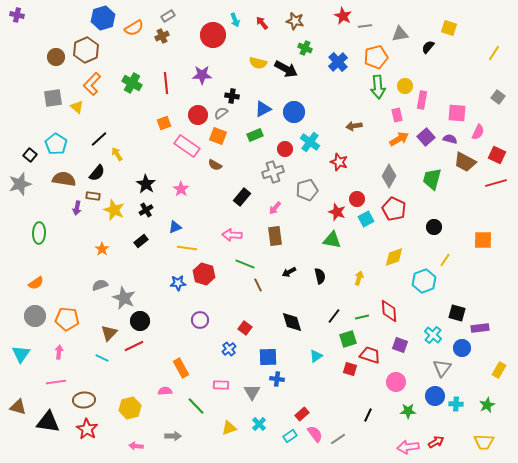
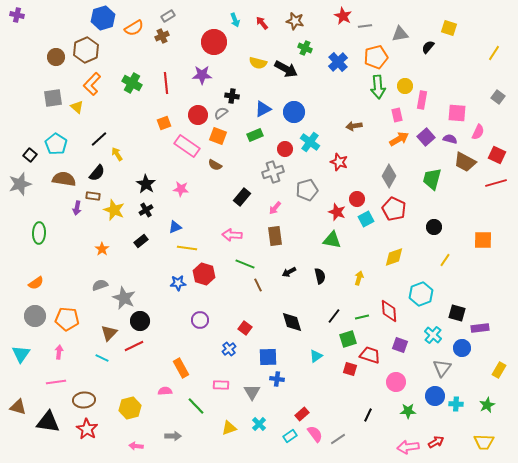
red circle at (213, 35): moved 1 px right, 7 px down
pink star at (181, 189): rotated 28 degrees counterclockwise
cyan hexagon at (424, 281): moved 3 px left, 13 px down
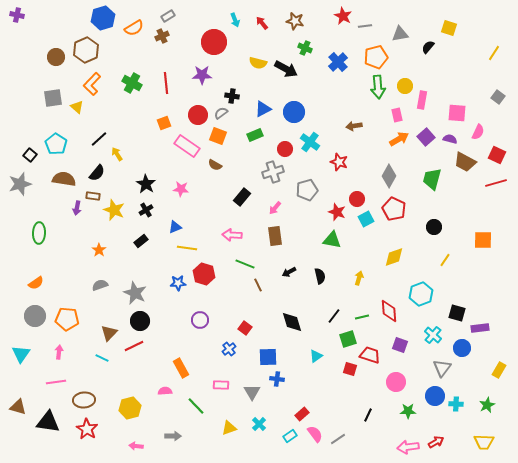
orange star at (102, 249): moved 3 px left, 1 px down
gray star at (124, 298): moved 11 px right, 5 px up
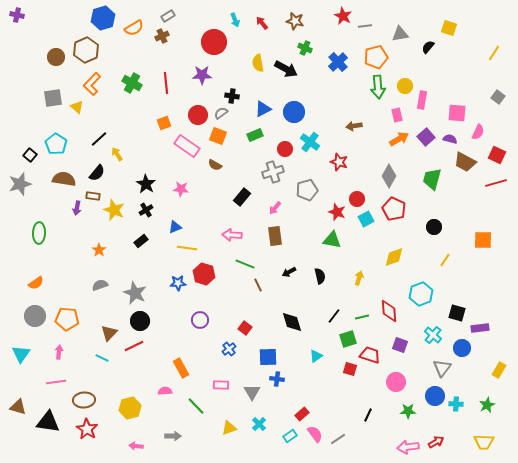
yellow semicircle at (258, 63): rotated 66 degrees clockwise
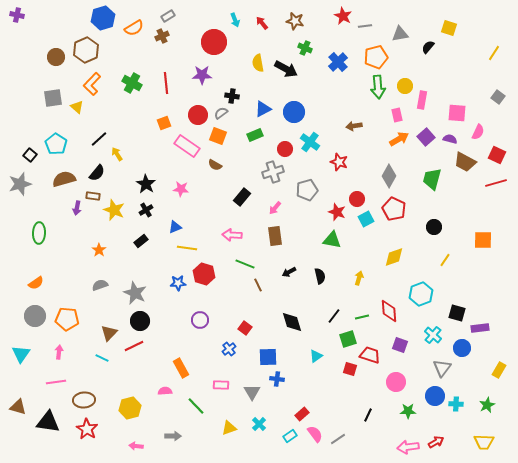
brown semicircle at (64, 179): rotated 25 degrees counterclockwise
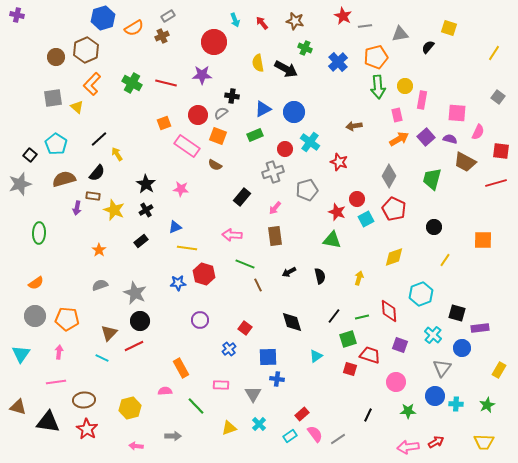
red line at (166, 83): rotated 70 degrees counterclockwise
red square at (497, 155): moved 4 px right, 4 px up; rotated 18 degrees counterclockwise
gray triangle at (252, 392): moved 1 px right, 2 px down
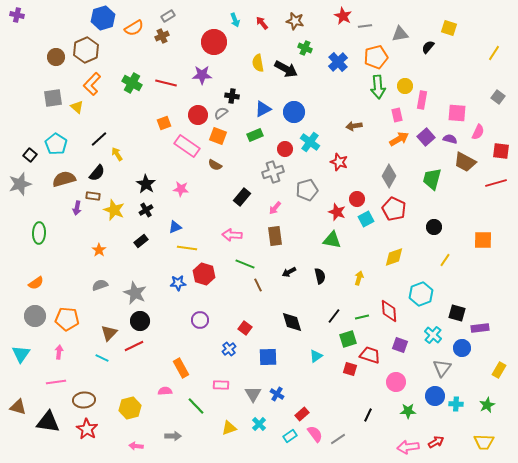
blue cross at (277, 379): moved 15 px down; rotated 24 degrees clockwise
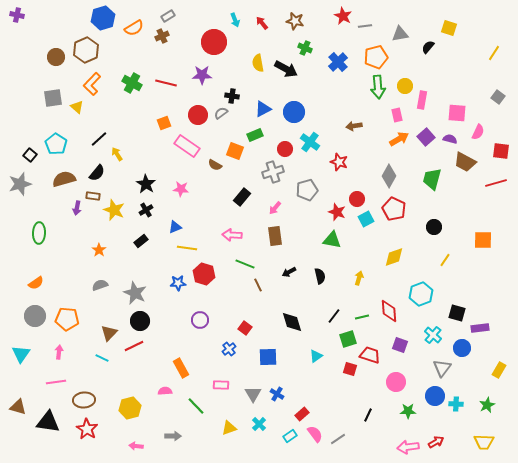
orange square at (218, 136): moved 17 px right, 15 px down
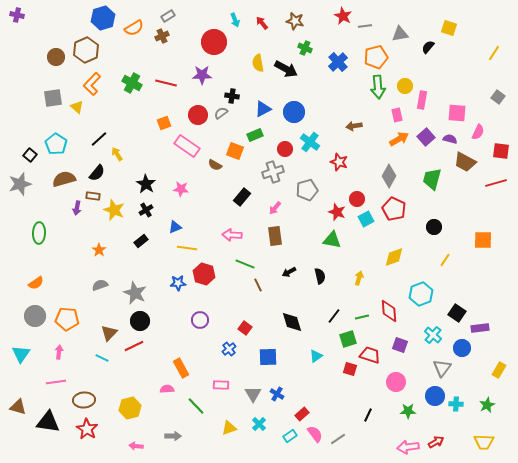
black square at (457, 313): rotated 18 degrees clockwise
pink semicircle at (165, 391): moved 2 px right, 2 px up
